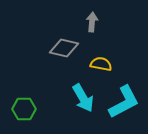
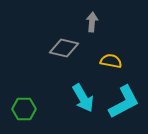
yellow semicircle: moved 10 px right, 3 px up
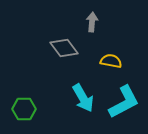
gray diamond: rotated 40 degrees clockwise
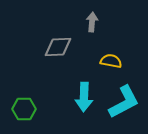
gray diamond: moved 6 px left, 1 px up; rotated 56 degrees counterclockwise
cyan arrow: moved 1 px right, 1 px up; rotated 32 degrees clockwise
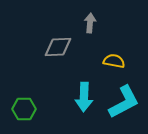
gray arrow: moved 2 px left, 1 px down
yellow semicircle: moved 3 px right
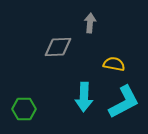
yellow semicircle: moved 3 px down
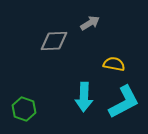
gray arrow: rotated 54 degrees clockwise
gray diamond: moved 4 px left, 6 px up
green hexagon: rotated 20 degrees clockwise
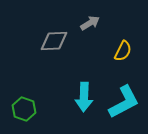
yellow semicircle: moved 9 px right, 13 px up; rotated 105 degrees clockwise
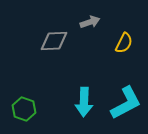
gray arrow: moved 1 px up; rotated 12 degrees clockwise
yellow semicircle: moved 1 px right, 8 px up
cyan arrow: moved 5 px down
cyan L-shape: moved 2 px right, 1 px down
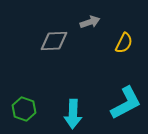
cyan arrow: moved 11 px left, 12 px down
